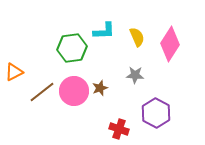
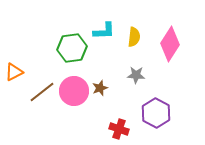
yellow semicircle: moved 3 px left; rotated 30 degrees clockwise
gray star: moved 1 px right
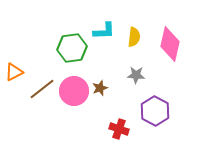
pink diamond: rotated 20 degrees counterclockwise
brown line: moved 3 px up
purple hexagon: moved 1 px left, 2 px up
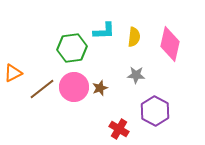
orange triangle: moved 1 px left, 1 px down
pink circle: moved 4 px up
red cross: rotated 12 degrees clockwise
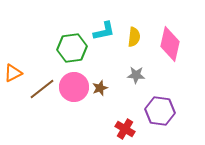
cyan L-shape: rotated 10 degrees counterclockwise
purple hexagon: moved 5 px right; rotated 20 degrees counterclockwise
red cross: moved 6 px right
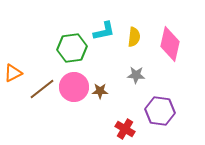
brown star: moved 3 px down; rotated 21 degrees clockwise
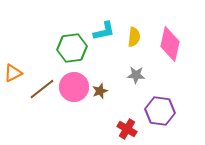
brown star: rotated 21 degrees counterclockwise
red cross: moved 2 px right
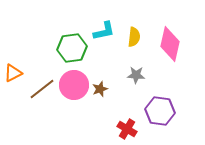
pink circle: moved 2 px up
brown star: moved 2 px up
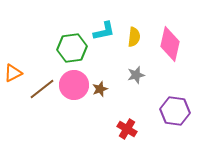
gray star: rotated 18 degrees counterclockwise
purple hexagon: moved 15 px right
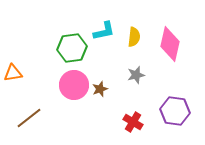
orange triangle: rotated 18 degrees clockwise
brown line: moved 13 px left, 29 px down
red cross: moved 6 px right, 7 px up
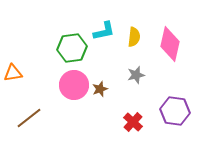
red cross: rotated 12 degrees clockwise
